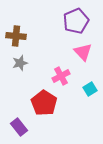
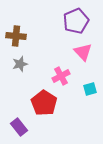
gray star: moved 1 px down
cyan square: rotated 16 degrees clockwise
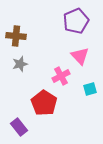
pink triangle: moved 3 px left, 4 px down
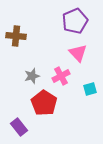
purple pentagon: moved 1 px left
pink triangle: moved 2 px left, 3 px up
gray star: moved 12 px right, 12 px down
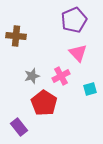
purple pentagon: moved 1 px left, 1 px up
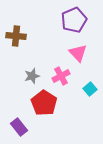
cyan square: rotated 24 degrees counterclockwise
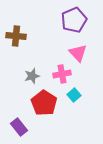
pink cross: moved 1 px right, 2 px up; rotated 18 degrees clockwise
cyan square: moved 16 px left, 6 px down
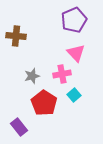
pink triangle: moved 2 px left
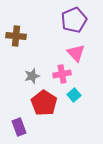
purple rectangle: rotated 18 degrees clockwise
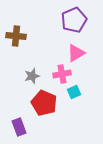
pink triangle: rotated 42 degrees clockwise
cyan square: moved 3 px up; rotated 16 degrees clockwise
red pentagon: rotated 10 degrees counterclockwise
